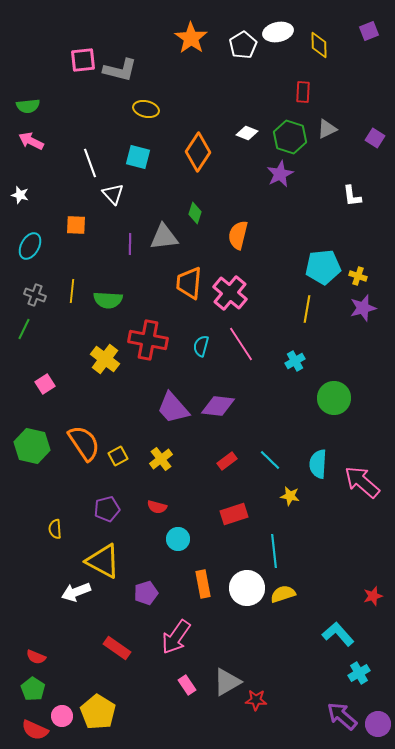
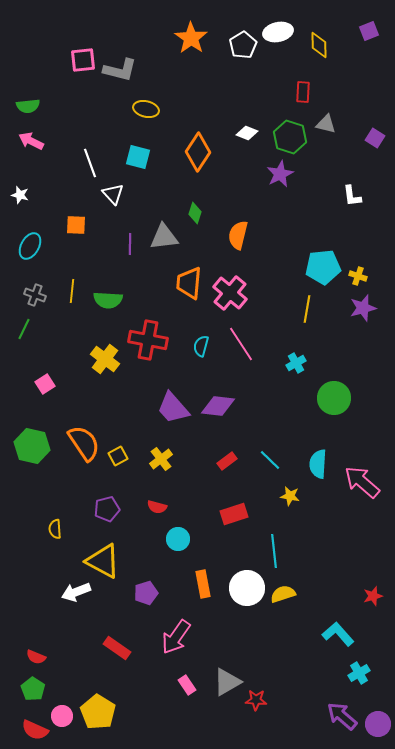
gray triangle at (327, 129): moved 1 px left, 5 px up; rotated 40 degrees clockwise
cyan cross at (295, 361): moved 1 px right, 2 px down
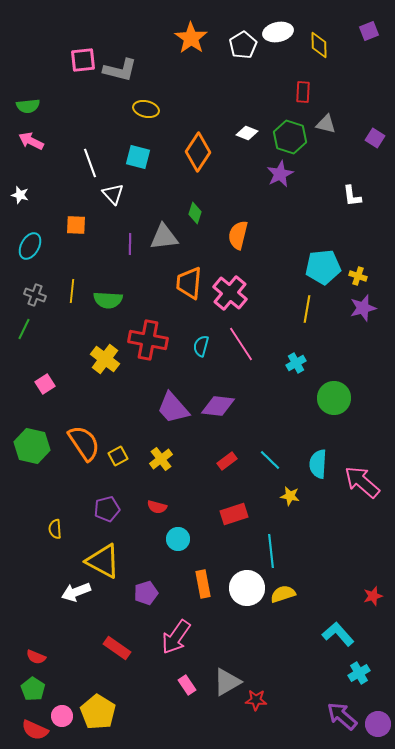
cyan line at (274, 551): moved 3 px left
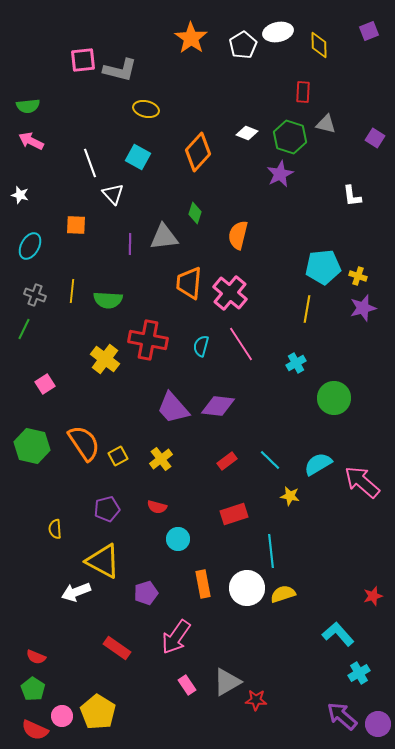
orange diamond at (198, 152): rotated 9 degrees clockwise
cyan square at (138, 157): rotated 15 degrees clockwise
cyan semicircle at (318, 464): rotated 56 degrees clockwise
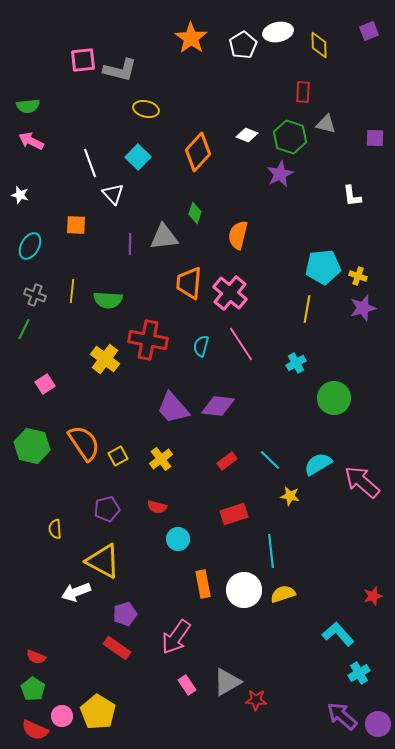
white diamond at (247, 133): moved 2 px down
purple square at (375, 138): rotated 30 degrees counterclockwise
cyan square at (138, 157): rotated 15 degrees clockwise
white circle at (247, 588): moved 3 px left, 2 px down
purple pentagon at (146, 593): moved 21 px left, 21 px down
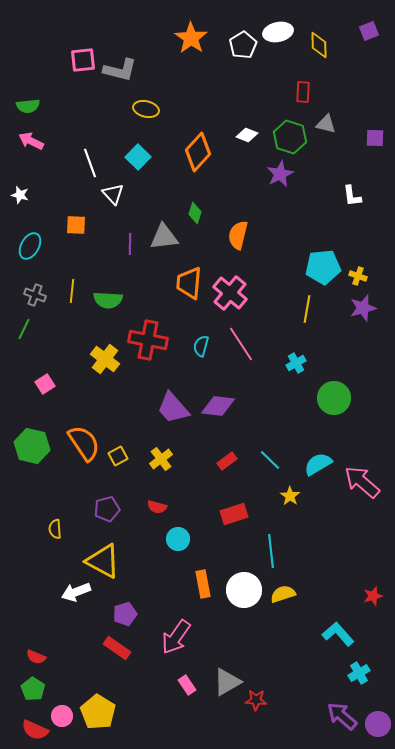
yellow star at (290, 496): rotated 24 degrees clockwise
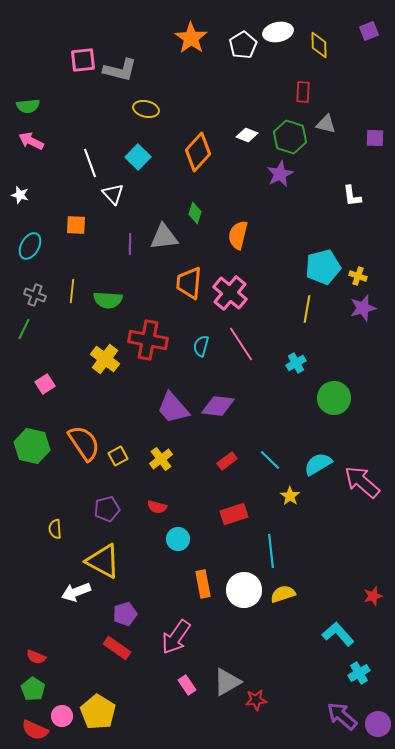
cyan pentagon at (323, 267): rotated 8 degrees counterclockwise
red star at (256, 700): rotated 10 degrees counterclockwise
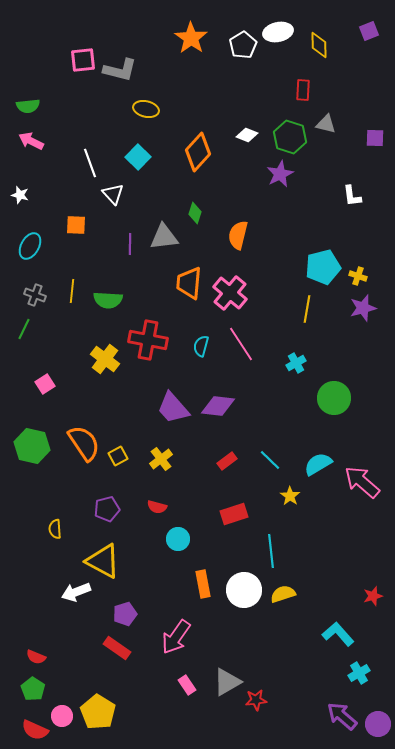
red rectangle at (303, 92): moved 2 px up
